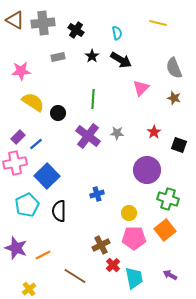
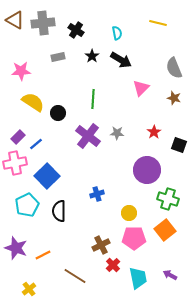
cyan trapezoid: moved 4 px right
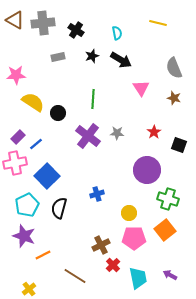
black star: rotated 16 degrees clockwise
pink star: moved 5 px left, 4 px down
pink triangle: rotated 18 degrees counterclockwise
black semicircle: moved 3 px up; rotated 15 degrees clockwise
purple star: moved 8 px right, 12 px up
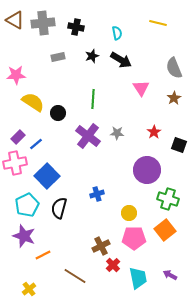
black cross: moved 3 px up; rotated 21 degrees counterclockwise
brown star: rotated 24 degrees clockwise
brown cross: moved 1 px down
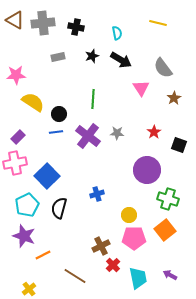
gray semicircle: moved 11 px left; rotated 15 degrees counterclockwise
black circle: moved 1 px right, 1 px down
blue line: moved 20 px right, 12 px up; rotated 32 degrees clockwise
yellow circle: moved 2 px down
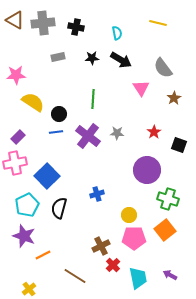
black star: moved 2 px down; rotated 16 degrees clockwise
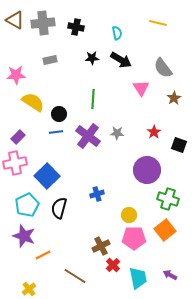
gray rectangle: moved 8 px left, 3 px down
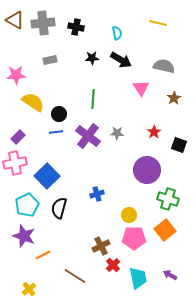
gray semicircle: moved 1 px right, 2 px up; rotated 140 degrees clockwise
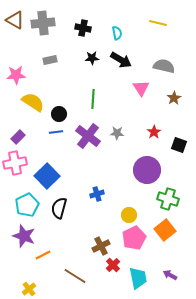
black cross: moved 7 px right, 1 px down
pink pentagon: rotated 25 degrees counterclockwise
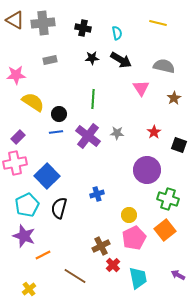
purple arrow: moved 8 px right
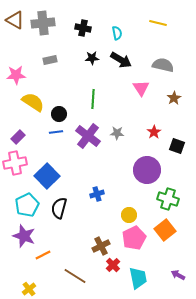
gray semicircle: moved 1 px left, 1 px up
black square: moved 2 px left, 1 px down
